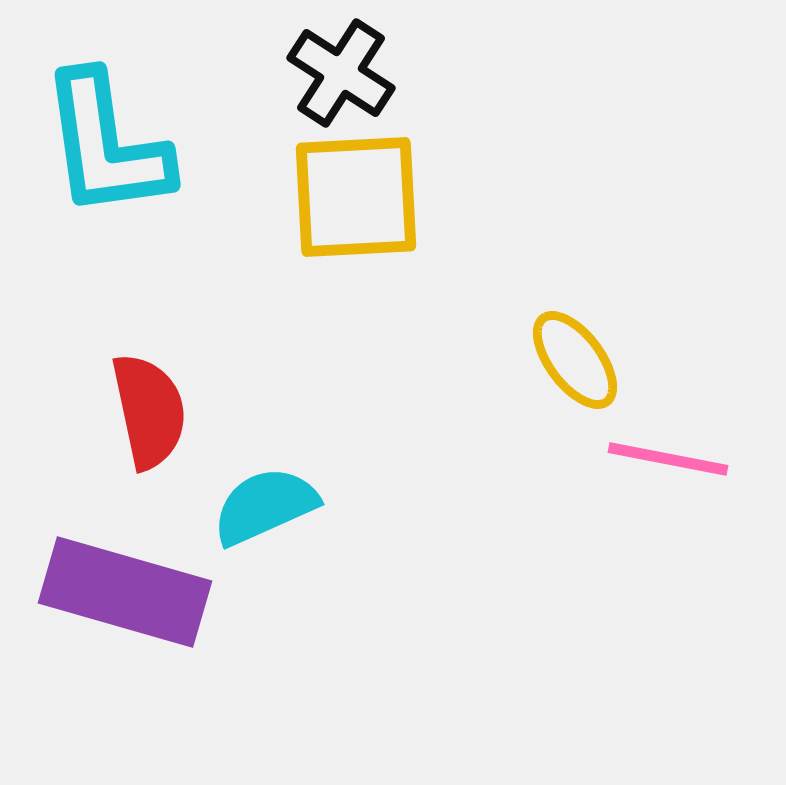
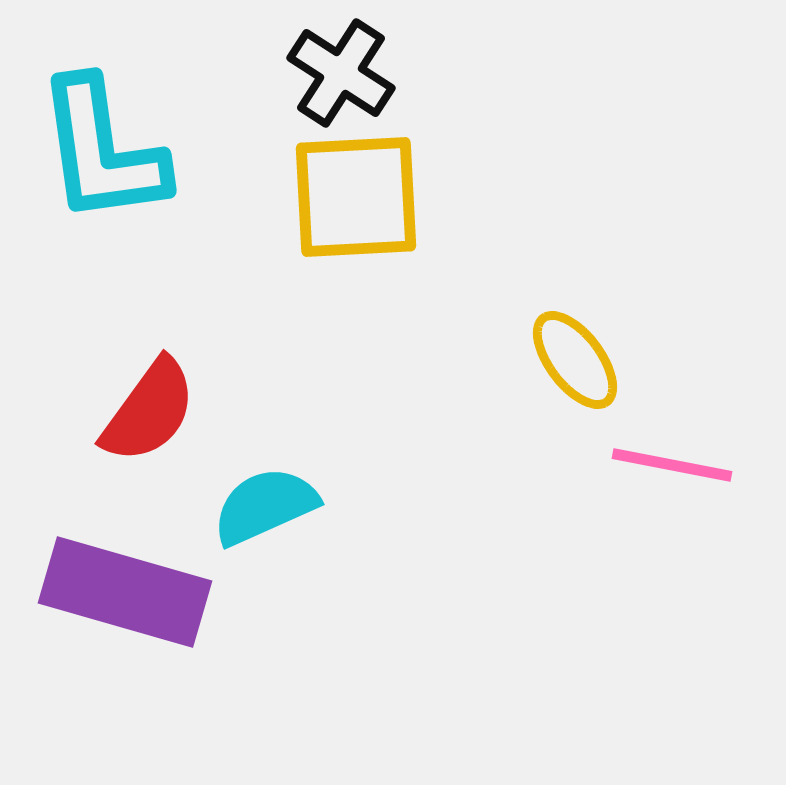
cyan L-shape: moved 4 px left, 6 px down
red semicircle: rotated 48 degrees clockwise
pink line: moved 4 px right, 6 px down
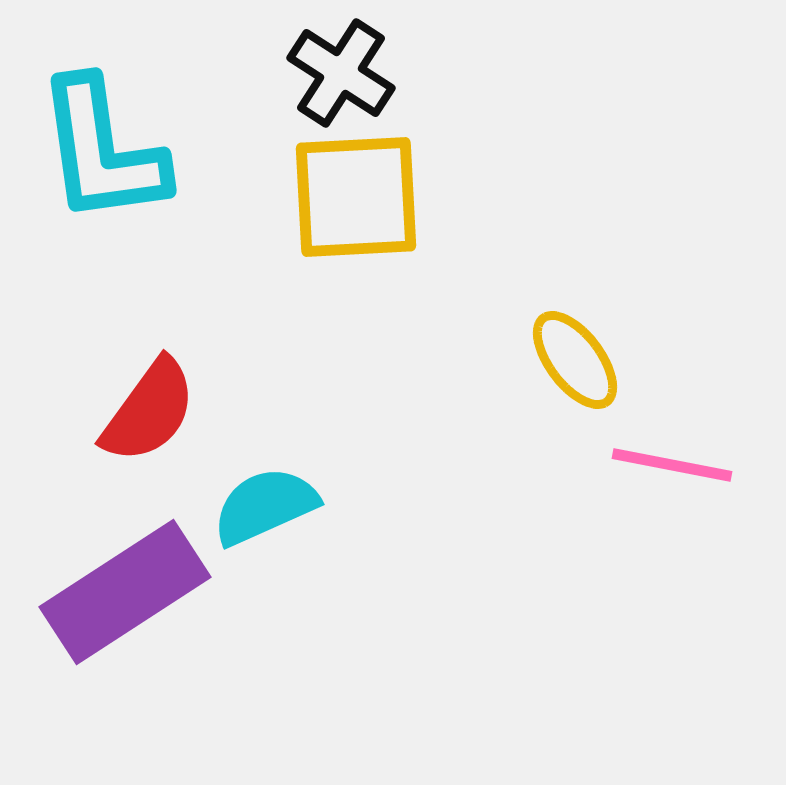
purple rectangle: rotated 49 degrees counterclockwise
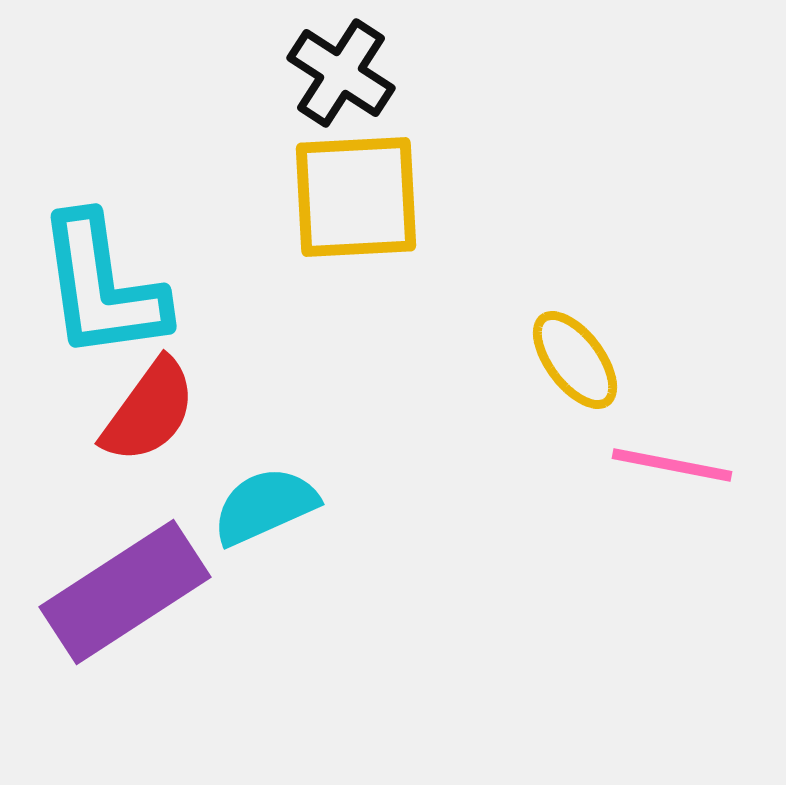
cyan L-shape: moved 136 px down
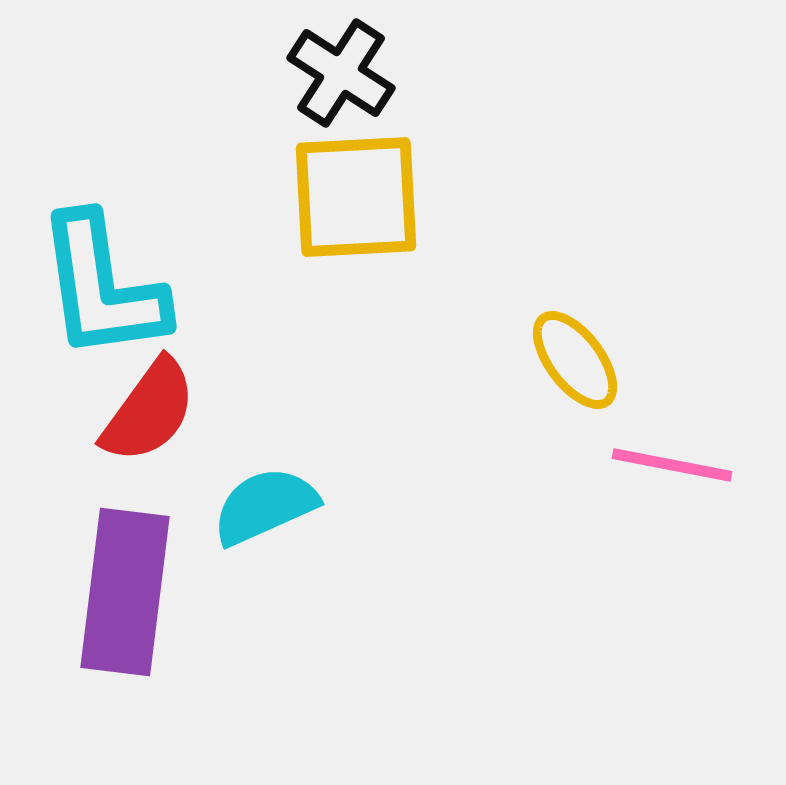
purple rectangle: rotated 50 degrees counterclockwise
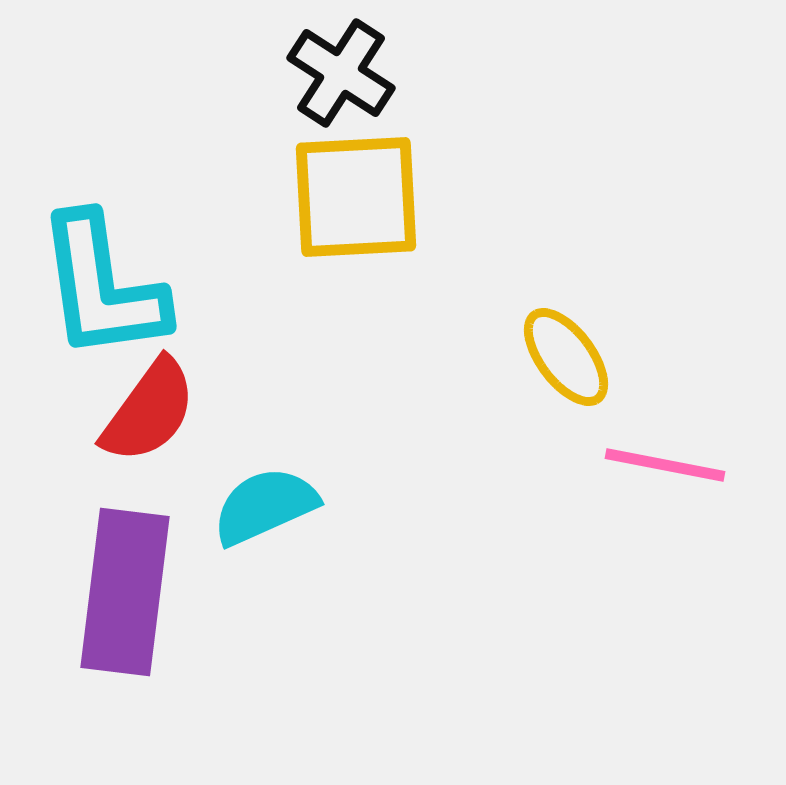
yellow ellipse: moved 9 px left, 3 px up
pink line: moved 7 px left
